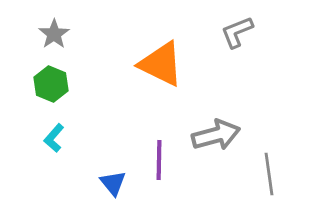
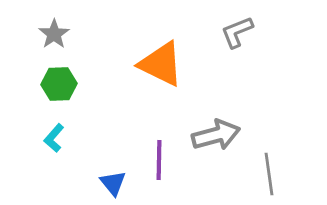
green hexagon: moved 8 px right; rotated 24 degrees counterclockwise
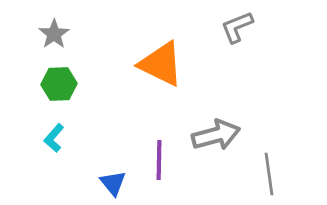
gray L-shape: moved 5 px up
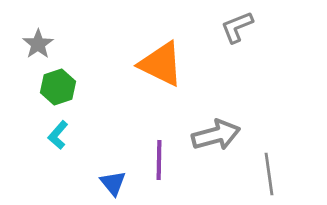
gray star: moved 16 px left, 10 px down
green hexagon: moved 1 px left, 3 px down; rotated 16 degrees counterclockwise
cyan L-shape: moved 4 px right, 3 px up
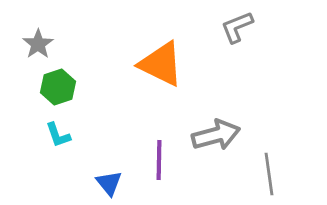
cyan L-shape: rotated 60 degrees counterclockwise
blue triangle: moved 4 px left
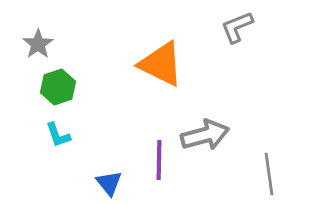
gray arrow: moved 11 px left
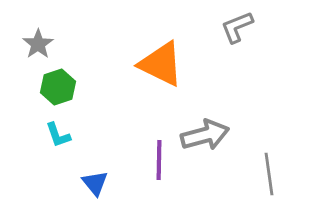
blue triangle: moved 14 px left
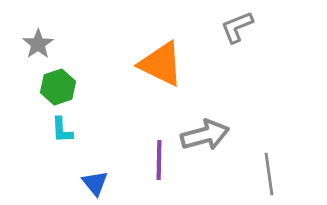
cyan L-shape: moved 4 px right, 5 px up; rotated 16 degrees clockwise
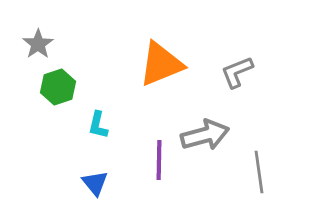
gray L-shape: moved 45 px down
orange triangle: rotated 48 degrees counterclockwise
cyan L-shape: moved 36 px right, 5 px up; rotated 16 degrees clockwise
gray line: moved 10 px left, 2 px up
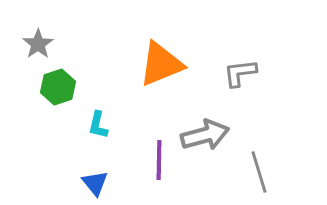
gray L-shape: moved 3 px right, 1 px down; rotated 15 degrees clockwise
gray line: rotated 9 degrees counterclockwise
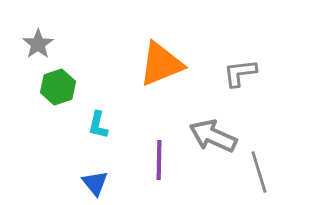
gray arrow: moved 8 px right, 1 px down; rotated 141 degrees counterclockwise
